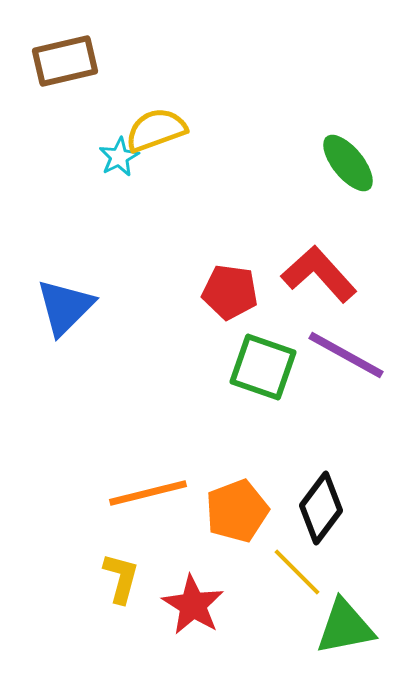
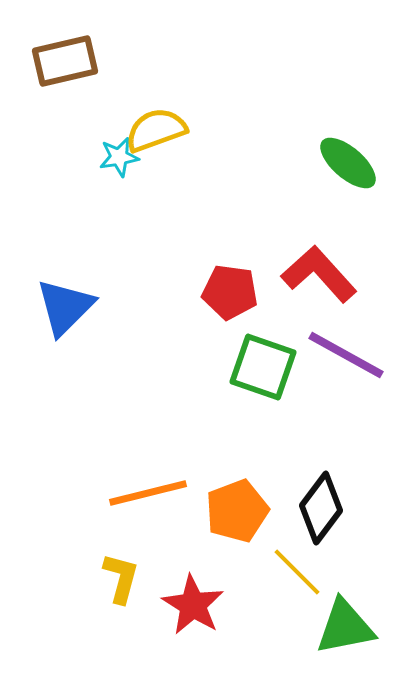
cyan star: rotated 18 degrees clockwise
green ellipse: rotated 10 degrees counterclockwise
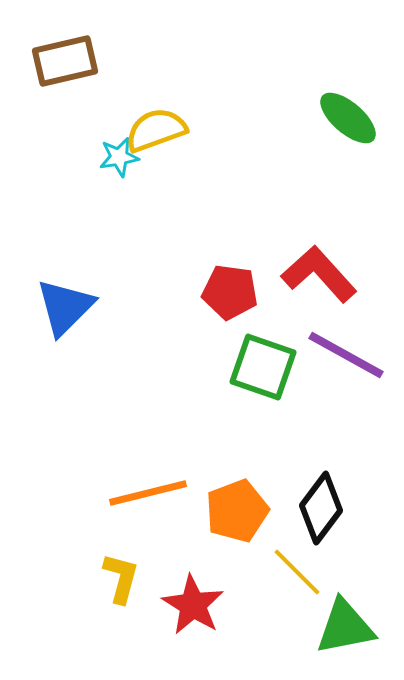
green ellipse: moved 45 px up
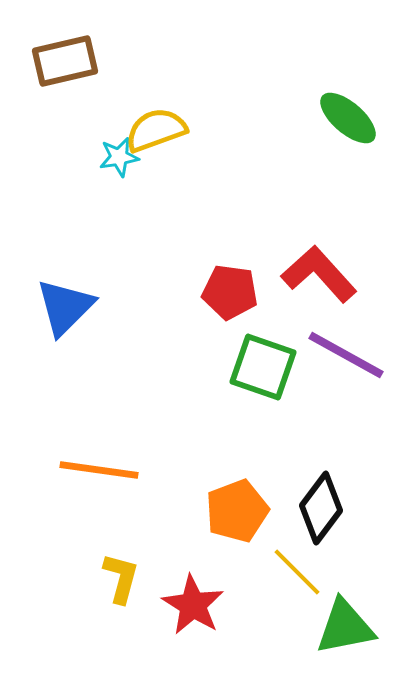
orange line: moved 49 px left, 23 px up; rotated 22 degrees clockwise
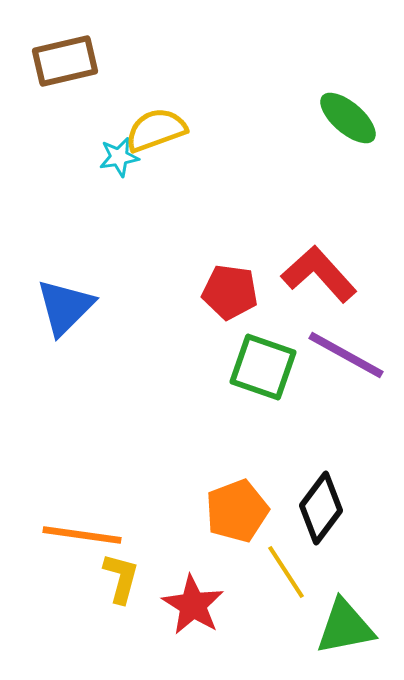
orange line: moved 17 px left, 65 px down
yellow line: moved 11 px left; rotated 12 degrees clockwise
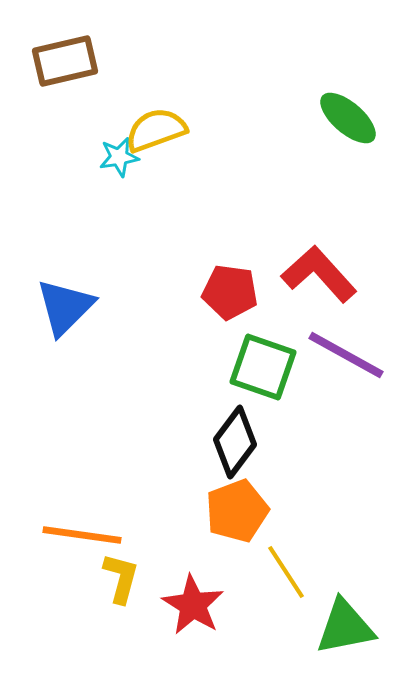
black diamond: moved 86 px left, 66 px up
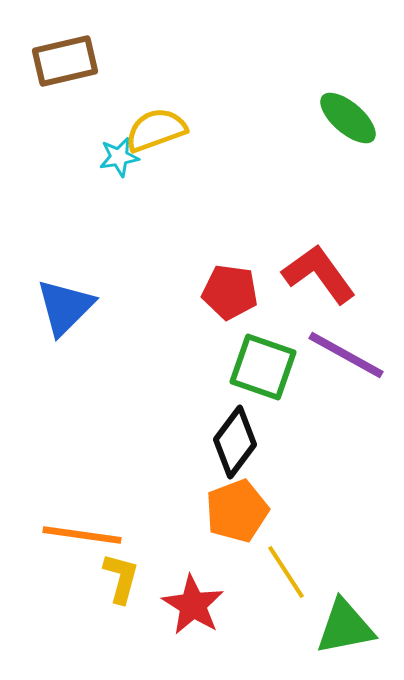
red L-shape: rotated 6 degrees clockwise
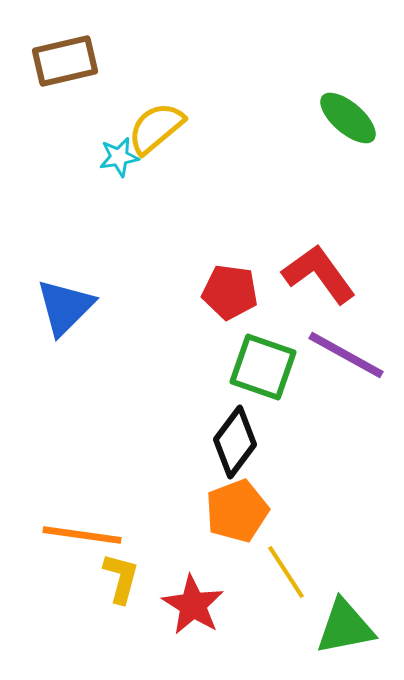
yellow semicircle: moved 2 px up; rotated 20 degrees counterclockwise
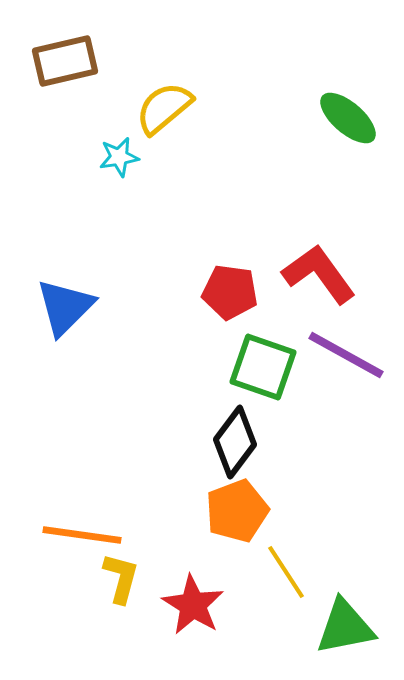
yellow semicircle: moved 8 px right, 20 px up
